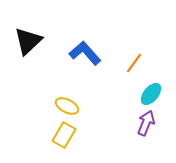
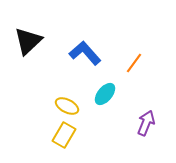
cyan ellipse: moved 46 px left
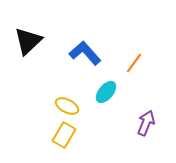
cyan ellipse: moved 1 px right, 2 px up
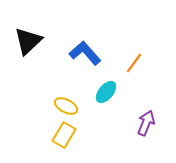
yellow ellipse: moved 1 px left
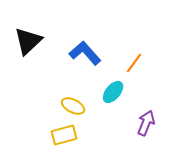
cyan ellipse: moved 7 px right
yellow ellipse: moved 7 px right
yellow rectangle: rotated 45 degrees clockwise
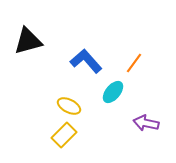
black triangle: rotated 28 degrees clockwise
blue L-shape: moved 1 px right, 8 px down
yellow ellipse: moved 4 px left
purple arrow: rotated 100 degrees counterclockwise
yellow rectangle: rotated 30 degrees counterclockwise
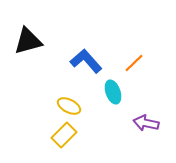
orange line: rotated 10 degrees clockwise
cyan ellipse: rotated 60 degrees counterclockwise
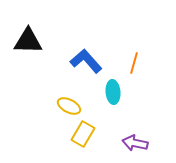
black triangle: rotated 16 degrees clockwise
orange line: rotated 30 degrees counterclockwise
cyan ellipse: rotated 15 degrees clockwise
purple arrow: moved 11 px left, 20 px down
yellow rectangle: moved 19 px right, 1 px up; rotated 15 degrees counterclockwise
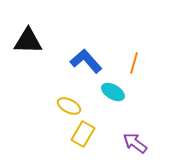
cyan ellipse: rotated 55 degrees counterclockwise
purple arrow: rotated 25 degrees clockwise
